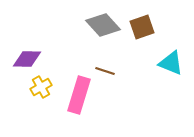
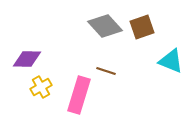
gray diamond: moved 2 px right, 1 px down
cyan triangle: moved 2 px up
brown line: moved 1 px right
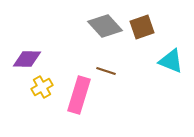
yellow cross: moved 1 px right
